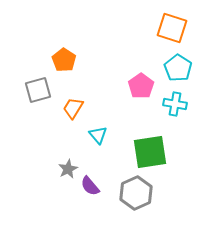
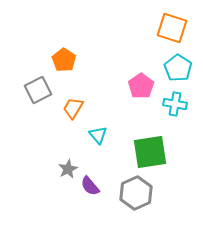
gray square: rotated 12 degrees counterclockwise
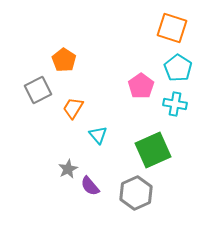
green square: moved 3 px right, 2 px up; rotated 15 degrees counterclockwise
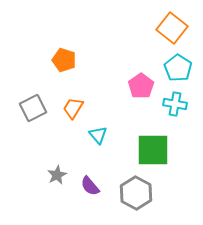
orange square: rotated 20 degrees clockwise
orange pentagon: rotated 15 degrees counterclockwise
gray square: moved 5 px left, 18 px down
green square: rotated 24 degrees clockwise
gray star: moved 11 px left, 6 px down
gray hexagon: rotated 8 degrees counterclockwise
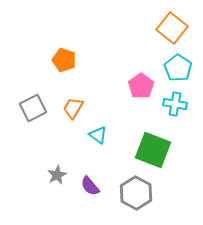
cyan triangle: rotated 12 degrees counterclockwise
green square: rotated 21 degrees clockwise
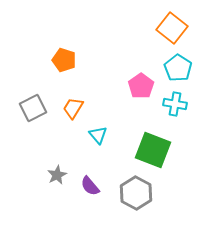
cyan triangle: rotated 12 degrees clockwise
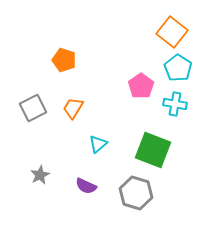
orange square: moved 4 px down
cyan triangle: moved 9 px down; rotated 30 degrees clockwise
gray star: moved 17 px left
purple semicircle: moved 4 px left; rotated 25 degrees counterclockwise
gray hexagon: rotated 12 degrees counterclockwise
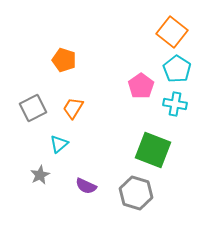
cyan pentagon: moved 1 px left, 1 px down
cyan triangle: moved 39 px left
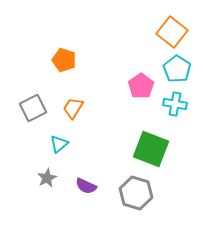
green square: moved 2 px left, 1 px up
gray star: moved 7 px right, 3 px down
